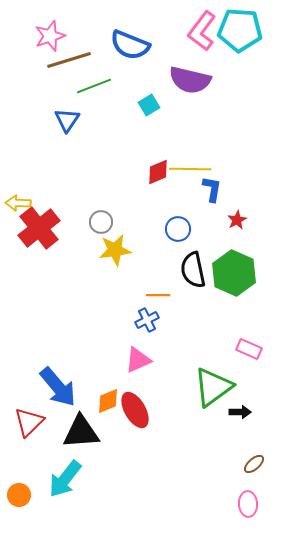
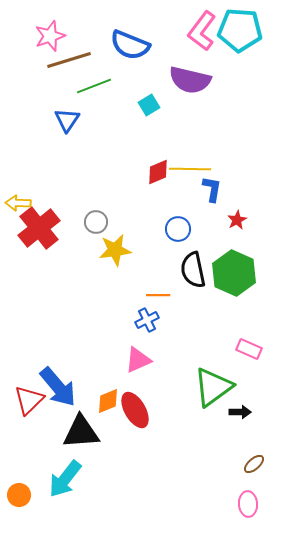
gray circle: moved 5 px left
red triangle: moved 22 px up
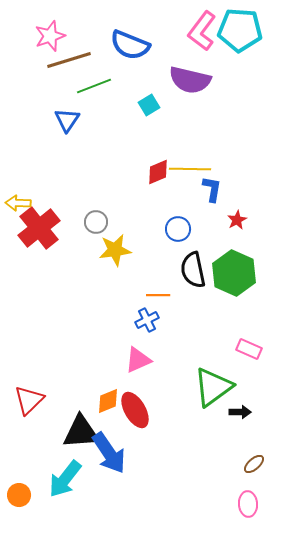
blue arrow: moved 51 px right, 66 px down; rotated 6 degrees clockwise
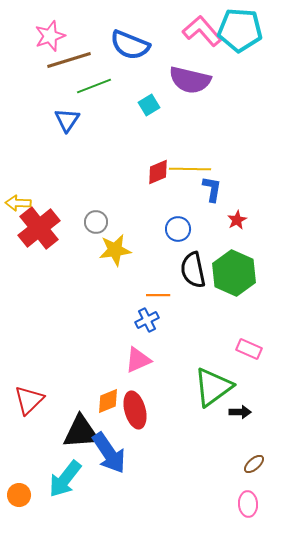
pink L-shape: rotated 102 degrees clockwise
red ellipse: rotated 15 degrees clockwise
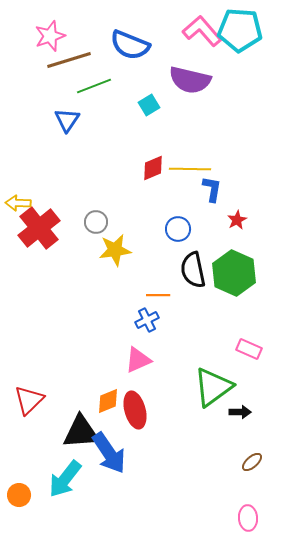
red diamond: moved 5 px left, 4 px up
brown ellipse: moved 2 px left, 2 px up
pink ellipse: moved 14 px down
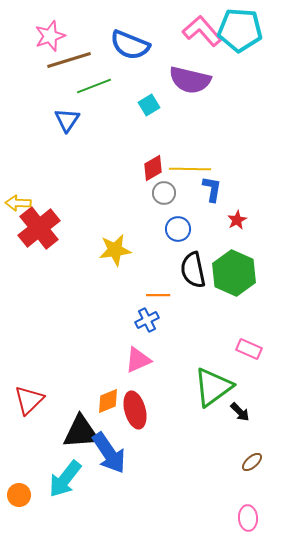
red diamond: rotated 8 degrees counterclockwise
gray circle: moved 68 px right, 29 px up
black arrow: rotated 45 degrees clockwise
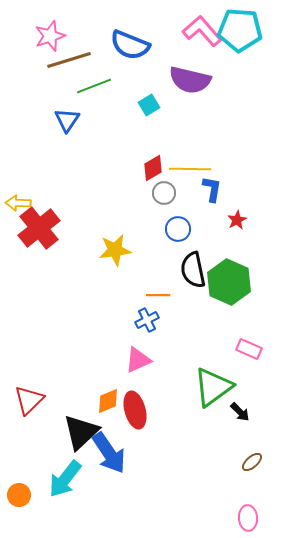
green hexagon: moved 5 px left, 9 px down
black triangle: rotated 39 degrees counterclockwise
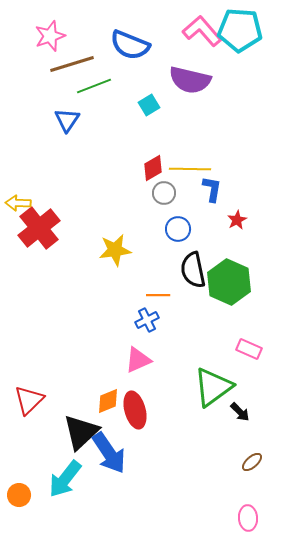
brown line: moved 3 px right, 4 px down
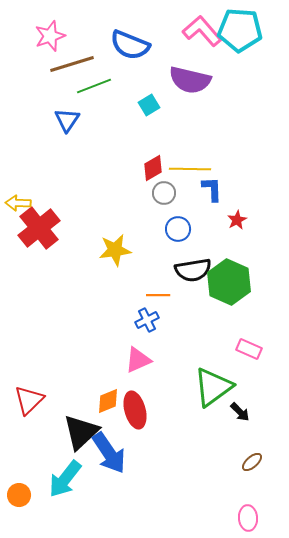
blue L-shape: rotated 12 degrees counterclockwise
black semicircle: rotated 87 degrees counterclockwise
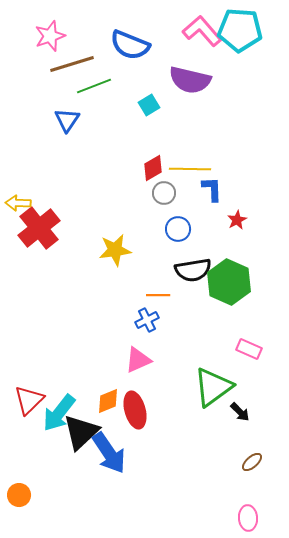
cyan arrow: moved 6 px left, 66 px up
